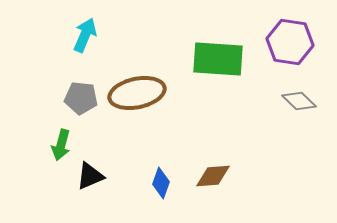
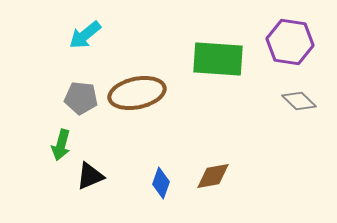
cyan arrow: rotated 152 degrees counterclockwise
brown diamond: rotated 6 degrees counterclockwise
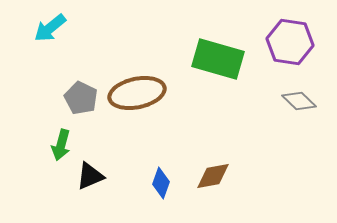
cyan arrow: moved 35 px left, 7 px up
green rectangle: rotated 12 degrees clockwise
gray pentagon: rotated 20 degrees clockwise
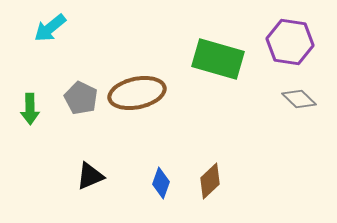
gray diamond: moved 2 px up
green arrow: moved 31 px left, 36 px up; rotated 16 degrees counterclockwise
brown diamond: moved 3 px left, 5 px down; rotated 33 degrees counterclockwise
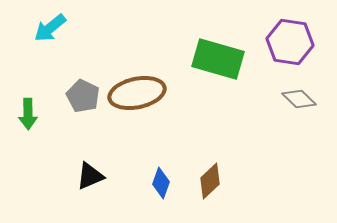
gray pentagon: moved 2 px right, 2 px up
green arrow: moved 2 px left, 5 px down
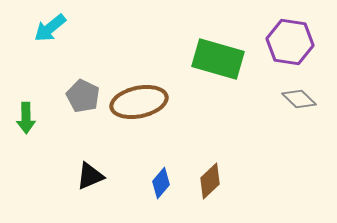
brown ellipse: moved 2 px right, 9 px down
green arrow: moved 2 px left, 4 px down
blue diamond: rotated 20 degrees clockwise
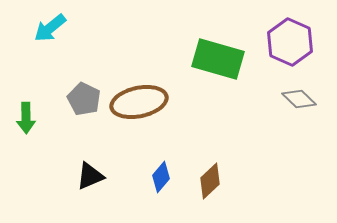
purple hexagon: rotated 15 degrees clockwise
gray pentagon: moved 1 px right, 3 px down
blue diamond: moved 6 px up
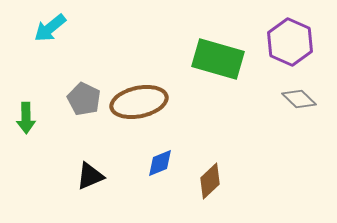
blue diamond: moved 1 px left, 14 px up; rotated 28 degrees clockwise
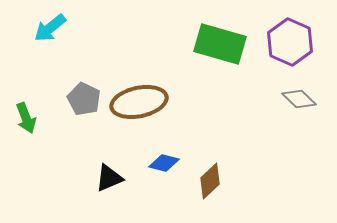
green rectangle: moved 2 px right, 15 px up
green arrow: rotated 20 degrees counterclockwise
blue diamond: moved 4 px right; rotated 36 degrees clockwise
black triangle: moved 19 px right, 2 px down
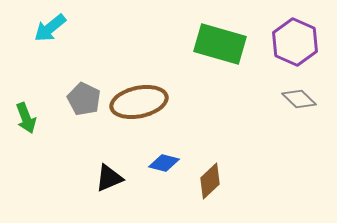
purple hexagon: moved 5 px right
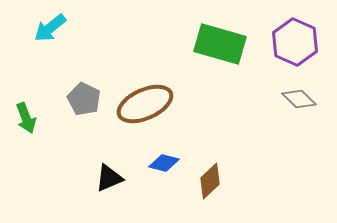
brown ellipse: moved 6 px right, 2 px down; rotated 12 degrees counterclockwise
